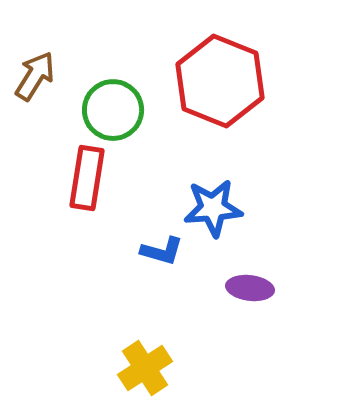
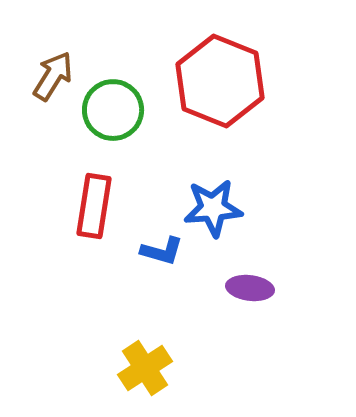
brown arrow: moved 18 px right
red rectangle: moved 7 px right, 28 px down
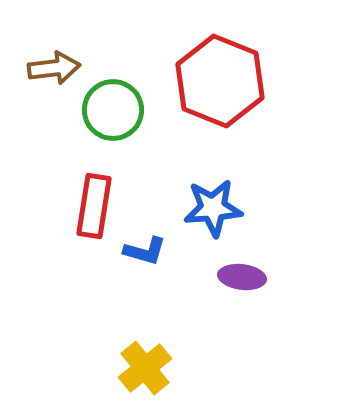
brown arrow: moved 1 px right, 8 px up; rotated 51 degrees clockwise
blue L-shape: moved 17 px left
purple ellipse: moved 8 px left, 11 px up
yellow cross: rotated 6 degrees counterclockwise
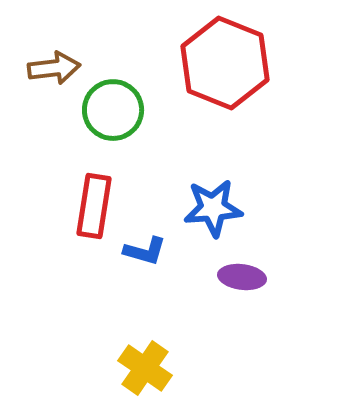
red hexagon: moved 5 px right, 18 px up
yellow cross: rotated 16 degrees counterclockwise
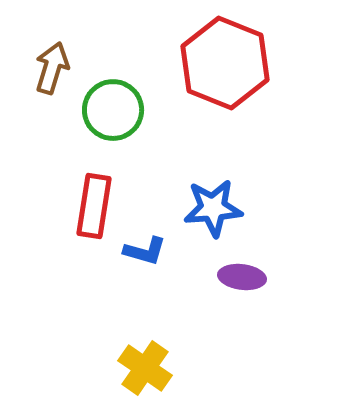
brown arrow: moved 2 px left; rotated 66 degrees counterclockwise
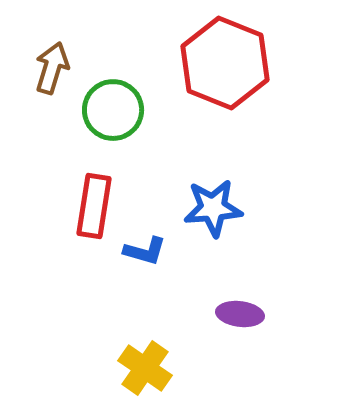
purple ellipse: moved 2 px left, 37 px down
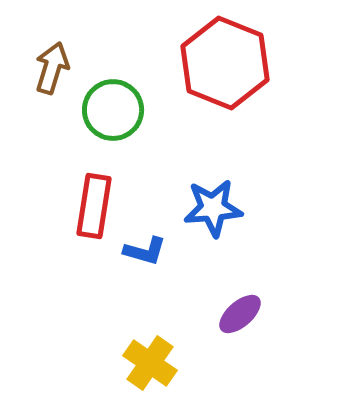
purple ellipse: rotated 48 degrees counterclockwise
yellow cross: moved 5 px right, 5 px up
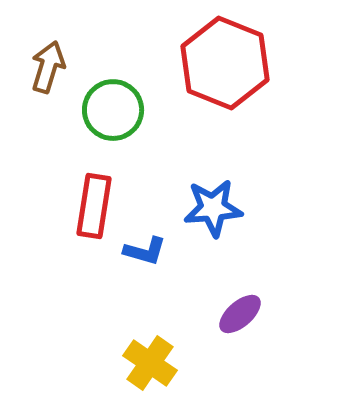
brown arrow: moved 4 px left, 1 px up
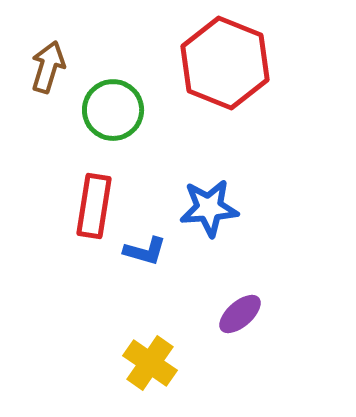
blue star: moved 4 px left
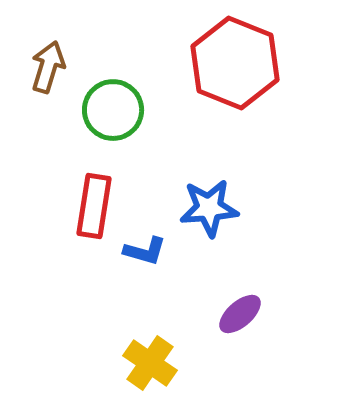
red hexagon: moved 10 px right
